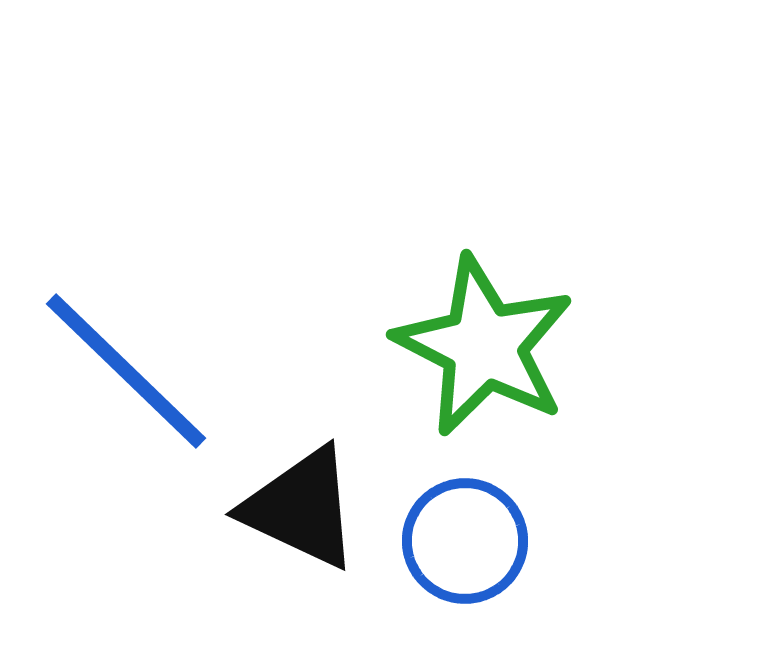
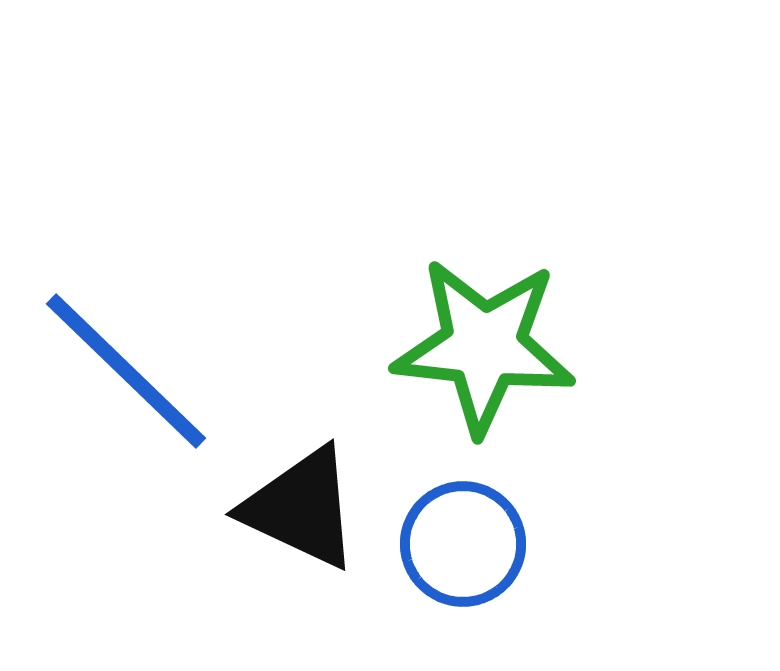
green star: rotated 21 degrees counterclockwise
blue circle: moved 2 px left, 3 px down
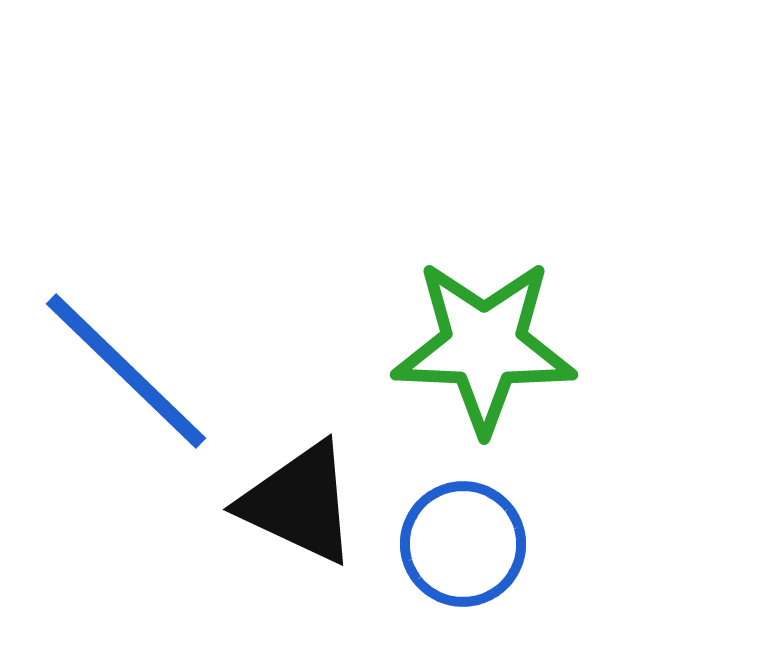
green star: rotated 4 degrees counterclockwise
black triangle: moved 2 px left, 5 px up
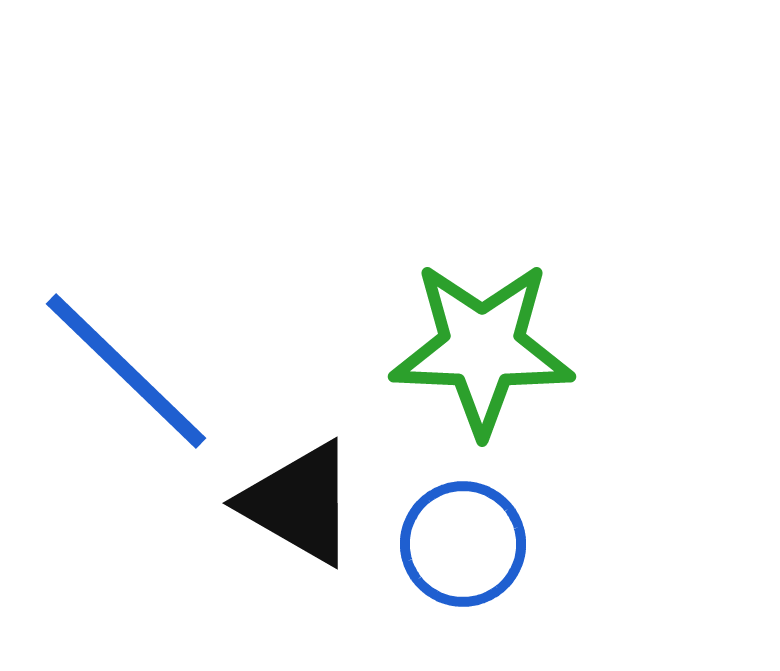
green star: moved 2 px left, 2 px down
black triangle: rotated 5 degrees clockwise
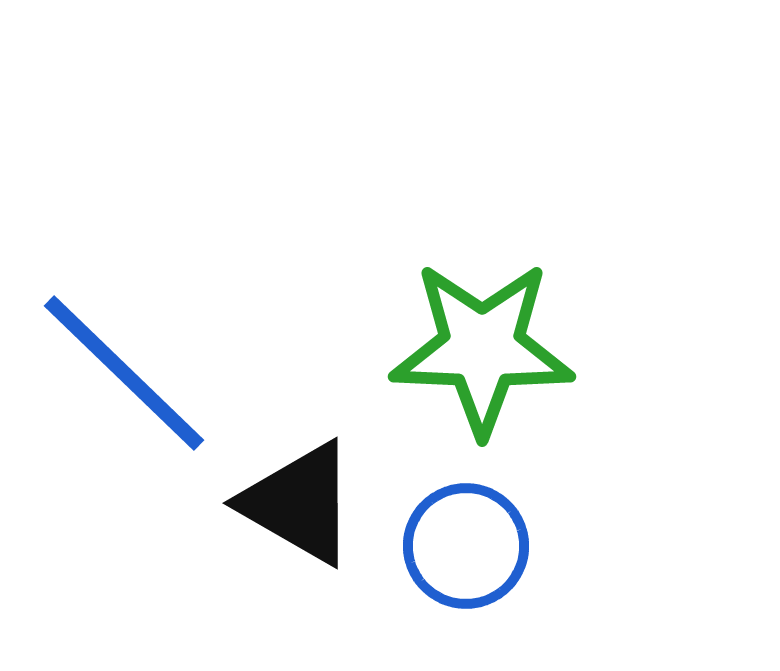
blue line: moved 2 px left, 2 px down
blue circle: moved 3 px right, 2 px down
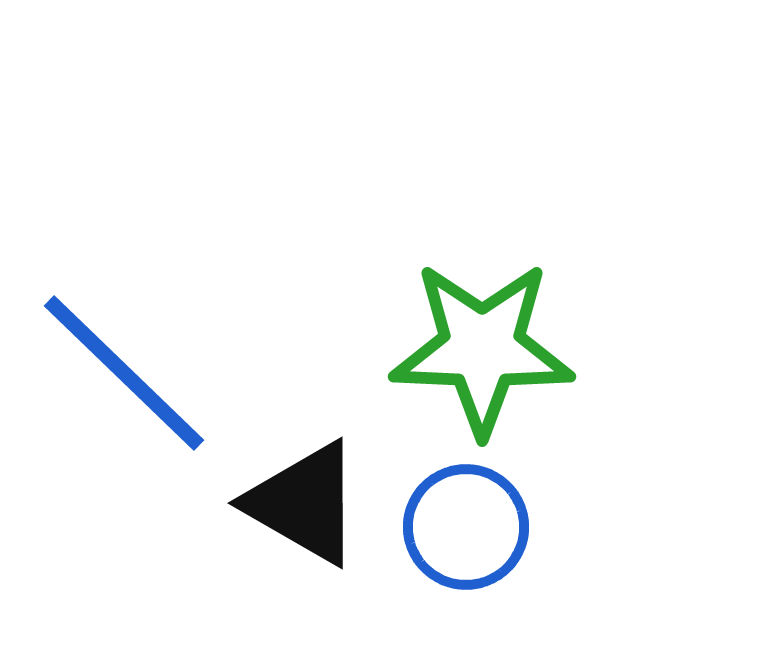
black triangle: moved 5 px right
blue circle: moved 19 px up
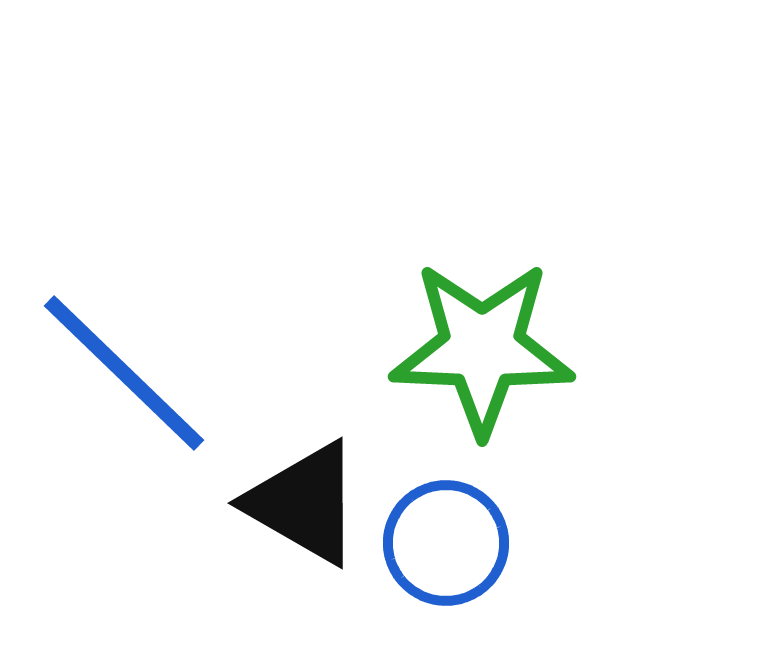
blue circle: moved 20 px left, 16 px down
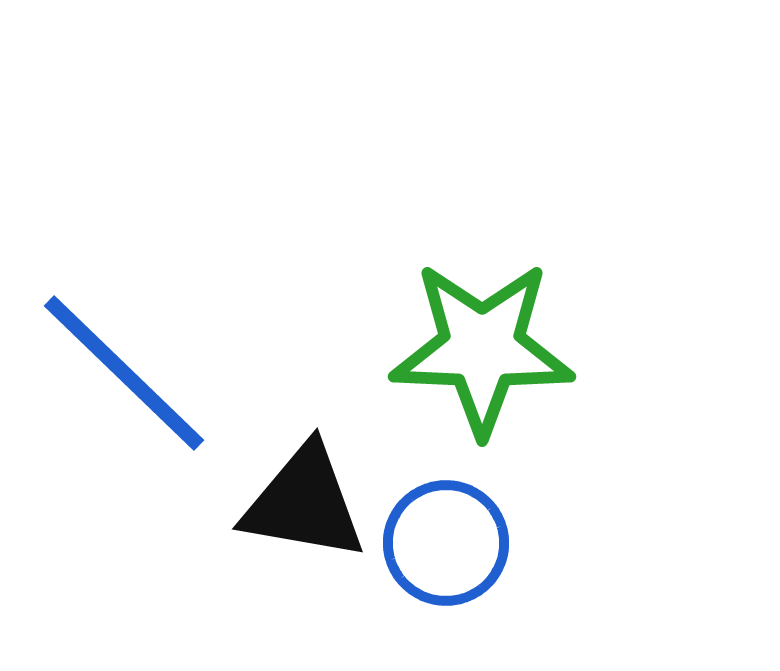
black triangle: rotated 20 degrees counterclockwise
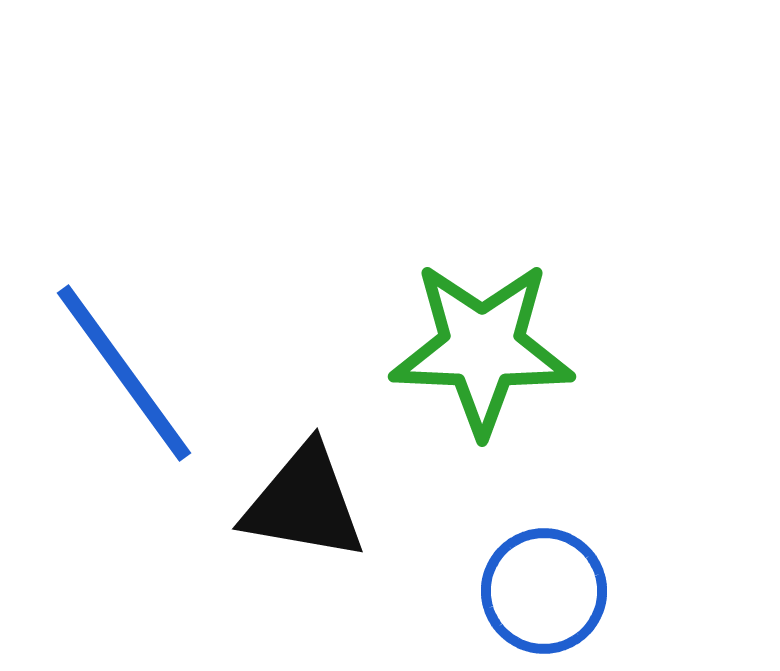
blue line: rotated 10 degrees clockwise
blue circle: moved 98 px right, 48 px down
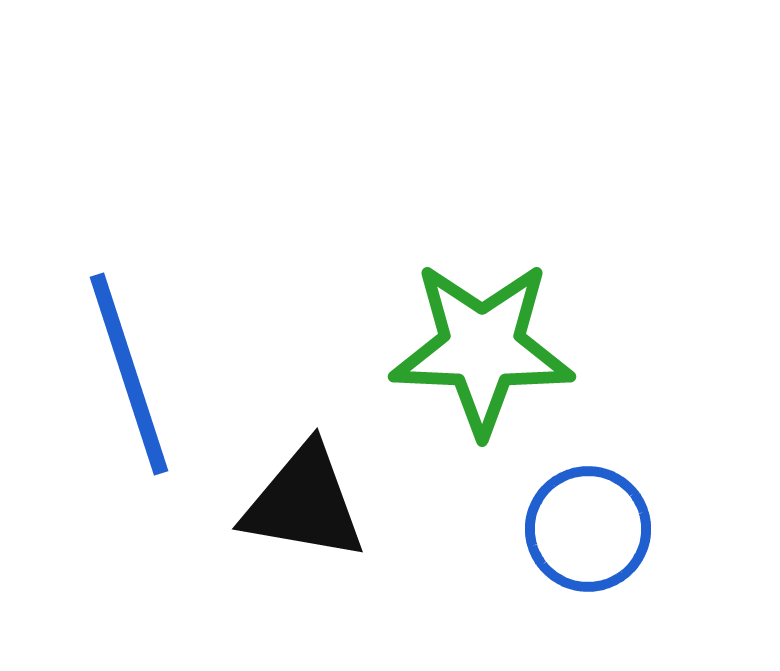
blue line: moved 5 px right, 1 px down; rotated 18 degrees clockwise
blue circle: moved 44 px right, 62 px up
